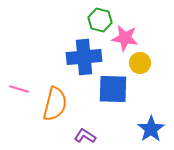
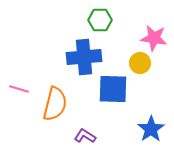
green hexagon: rotated 15 degrees counterclockwise
pink star: moved 29 px right
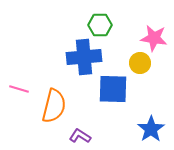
green hexagon: moved 5 px down
orange semicircle: moved 1 px left, 2 px down
purple L-shape: moved 5 px left
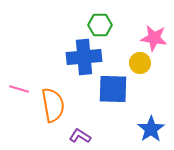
orange semicircle: moved 1 px left, 1 px up; rotated 24 degrees counterclockwise
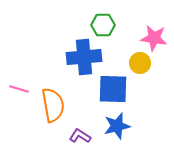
green hexagon: moved 3 px right
blue star: moved 34 px left, 3 px up; rotated 20 degrees clockwise
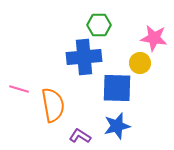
green hexagon: moved 4 px left
blue square: moved 4 px right, 1 px up
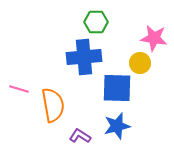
green hexagon: moved 3 px left, 3 px up
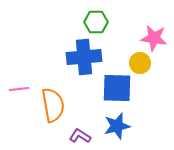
pink line: rotated 24 degrees counterclockwise
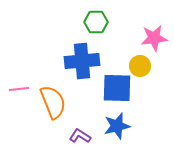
pink star: rotated 16 degrees counterclockwise
blue cross: moved 2 px left, 4 px down
yellow circle: moved 3 px down
orange semicircle: moved 3 px up; rotated 12 degrees counterclockwise
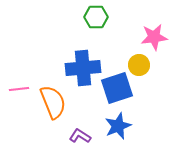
green hexagon: moved 5 px up
pink star: moved 1 px up
blue cross: moved 1 px right, 7 px down
yellow circle: moved 1 px left, 1 px up
blue square: rotated 20 degrees counterclockwise
blue star: moved 1 px right; rotated 8 degrees counterclockwise
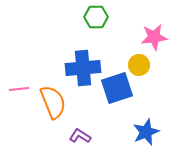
blue star: moved 28 px right, 6 px down
